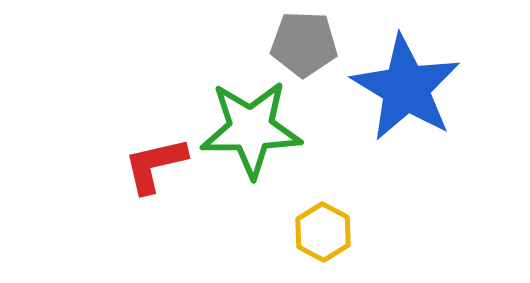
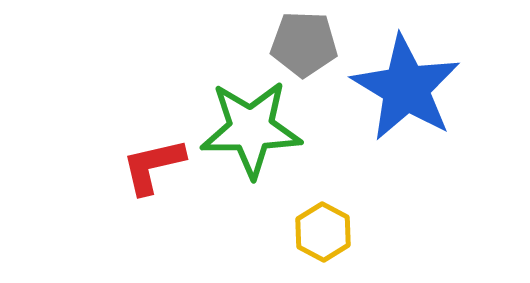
red L-shape: moved 2 px left, 1 px down
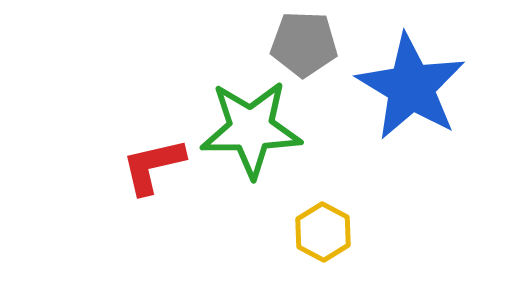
blue star: moved 5 px right, 1 px up
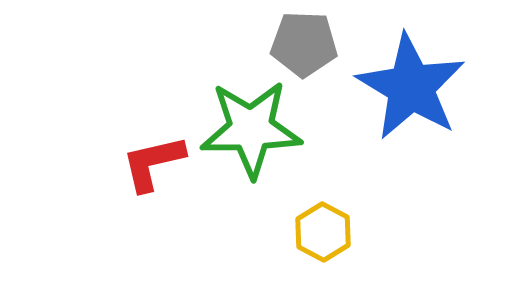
red L-shape: moved 3 px up
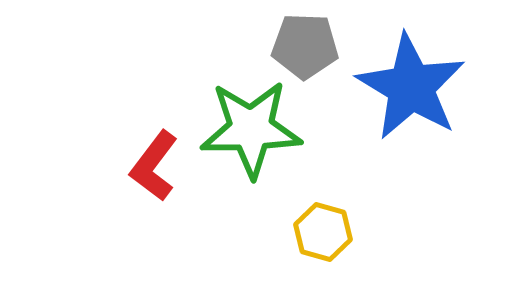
gray pentagon: moved 1 px right, 2 px down
red L-shape: moved 1 px right, 3 px down; rotated 40 degrees counterclockwise
yellow hexagon: rotated 12 degrees counterclockwise
